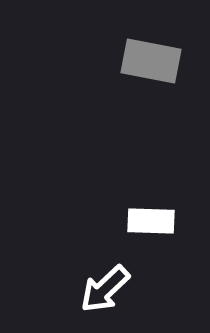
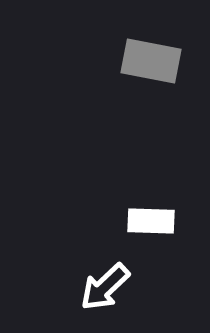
white arrow: moved 2 px up
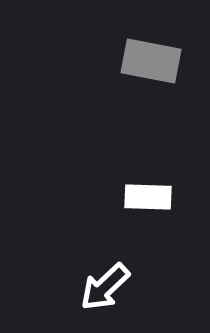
white rectangle: moved 3 px left, 24 px up
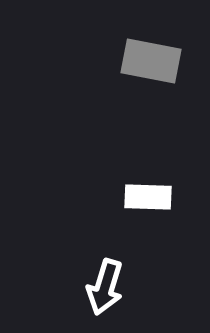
white arrow: rotated 30 degrees counterclockwise
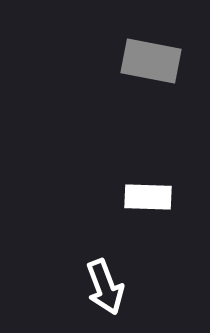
white arrow: rotated 38 degrees counterclockwise
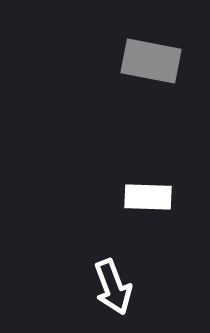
white arrow: moved 8 px right
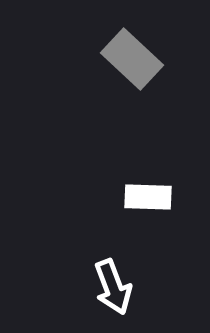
gray rectangle: moved 19 px left, 2 px up; rotated 32 degrees clockwise
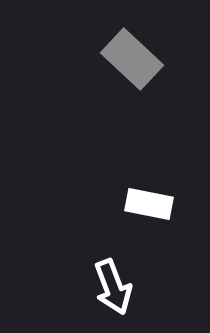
white rectangle: moved 1 px right, 7 px down; rotated 9 degrees clockwise
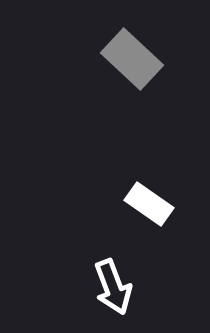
white rectangle: rotated 24 degrees clockwise
